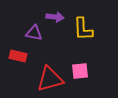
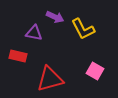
purple arrow: rotated 18 degrees clockwise
yellow L-shape: rotated 25 degrees counterclockwise
pink square: moved 15 px right; rotated 36 degrees clockwise
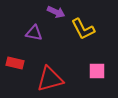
purple arrow: moved 1 px right, 5 px up
red rectangle: moved 3 px left, 7 px down
pink square: moved 2 px right; rotated 30 degrees counterclockwise
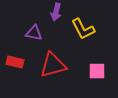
purple arrow: rotated 78 degrees clockwise
red rectangle: moved 1 px up
red triangle: moved 3 px right, 14 px up
